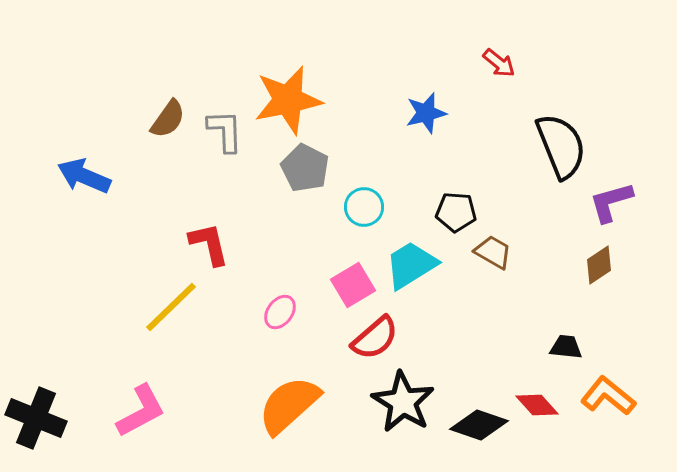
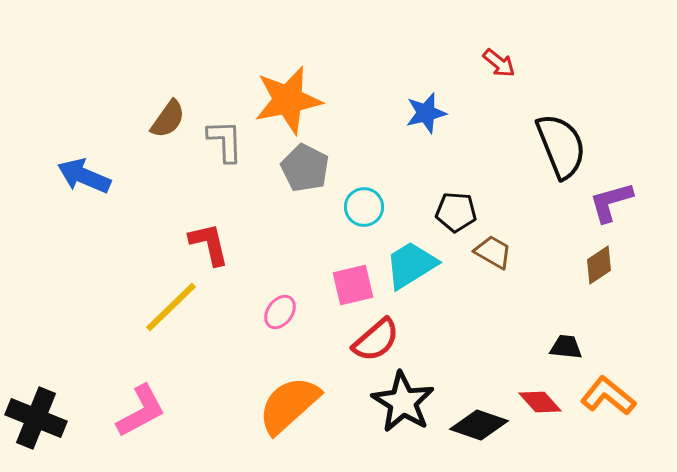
gray L-shape: moved 10 px down
pink square: rotated 18 degrees clockwise
red semicircle: moved 1 px right, 2 px down
red diamond: moved 3 px right, 3 px up
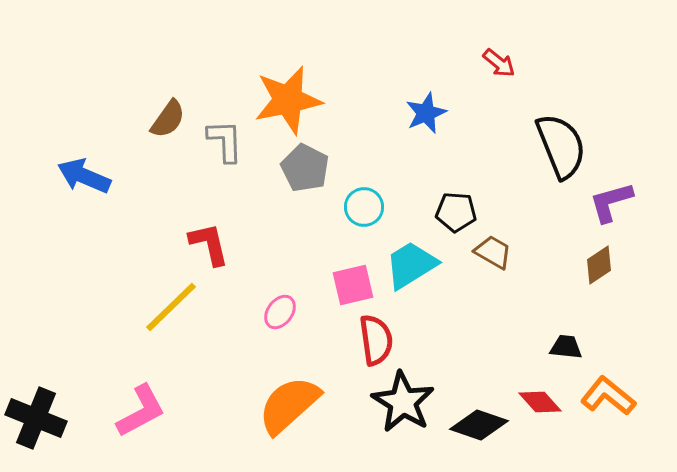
blue star: rotated 9 degrees counterclockwise
red semicircle: rotated 57 degrees counterclockwise
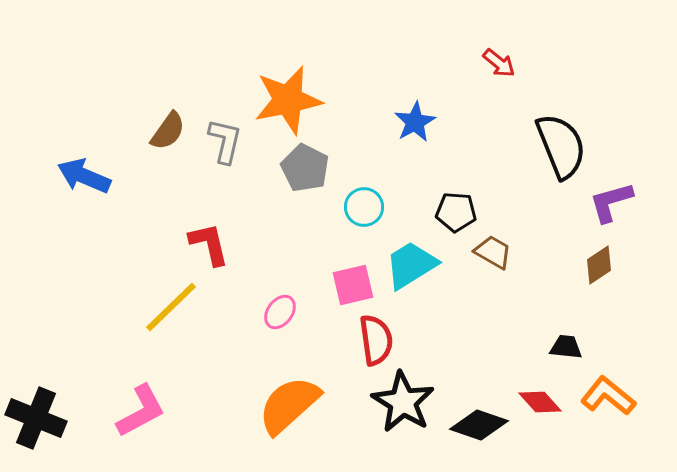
blue star: moved 11 px left, 9 px down; rotated 6 degrees counterclockwise
brown semicircle: moved 12 px down
gray L-shape: rotated 15 degrees clockwise
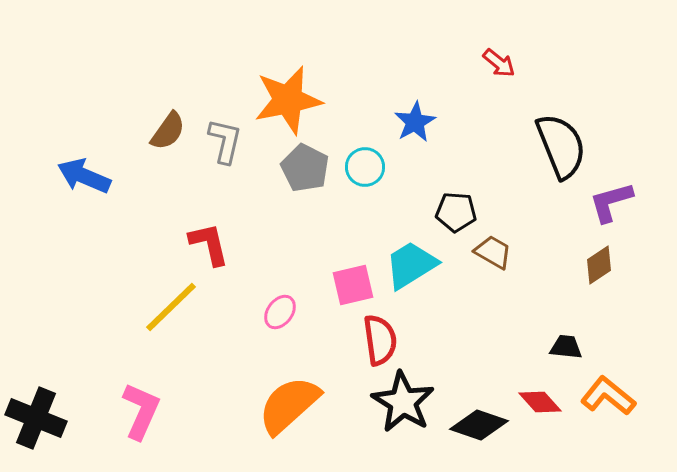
cyan circle: moved 1 px right, 40 px up
red semicircle: moved 4 px right
pink L-shape: rotated 38 degrees counterclockwise
